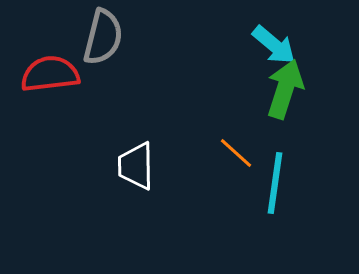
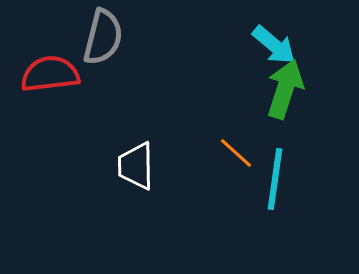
cyan line: moved 4 px up
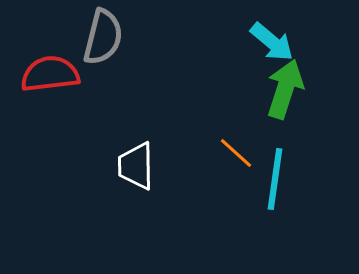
cyan arrow: moved 2 px left, 3 px up
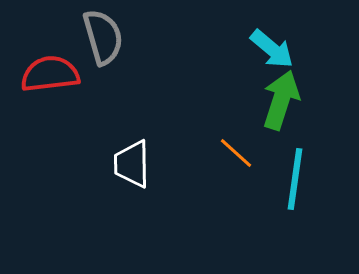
gray semicircle: rotated 30 degrees counterclockwise
cyan arrow: moved 7 px down
green arrow: moved 4 px left, 11 px down
white trapezoid: moved 4 px left, 2 px up
cyan line: moved 20 px right
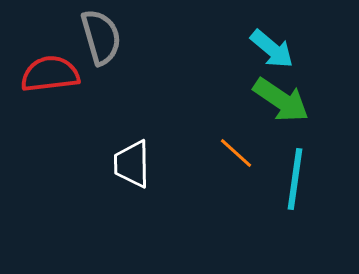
gray semicircle: moved 2 px left
green arrow: rotated 106 degrees clockwise
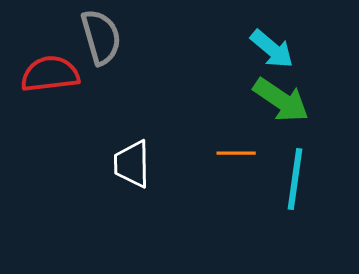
orange line: rotated 42 degrees counterclockwise
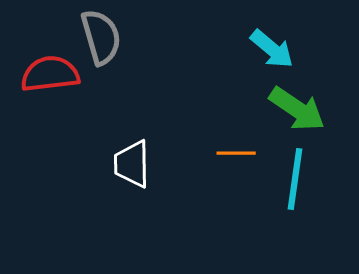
green arrow: moved 16 px right, 9 px down
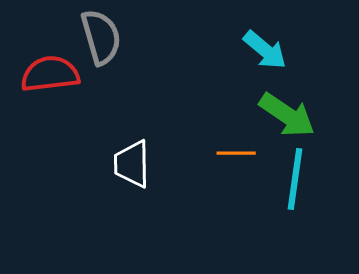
cyan arrow: moved 7 px left, 1 px down
green arrow: moved 10 px left, 6 px down
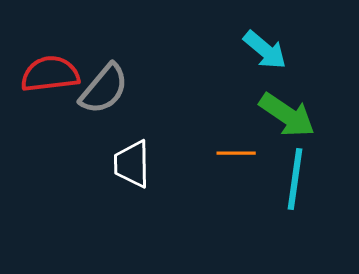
gray semicircle: moved 3 px right, 52 px down; rotated 56 degrees clockwise
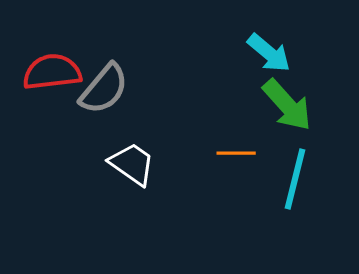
cyan arrow: moved 4 px right, 3 px down
red semicircle: moved 2 px right, 2 px up
green arrow: moved 10 px up; rotated 14 degrees clockwise
white trapezoid: rotated 126 degrees clockwise
cyan line: rotated 6 degrees clockwise
